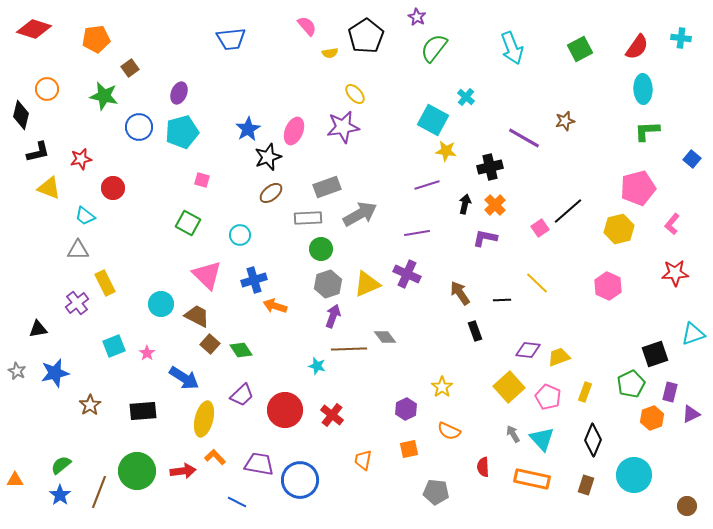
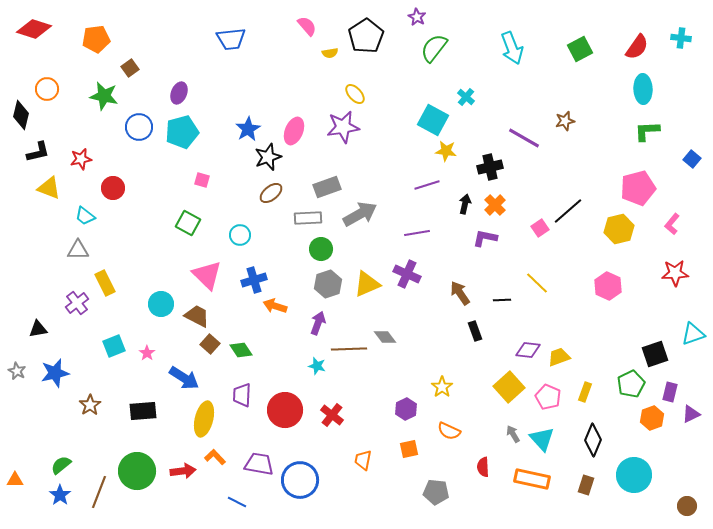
purple arrow at (333, 316): moved 15 px left, 7 px down
purple trapezoid at (242, 395): rotated 135 degrees clockwise
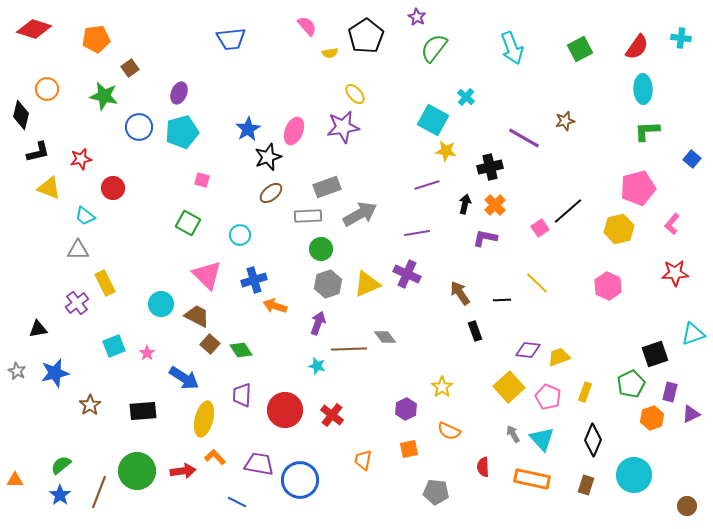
gray rectangle at (308, 218): moved 2 px up
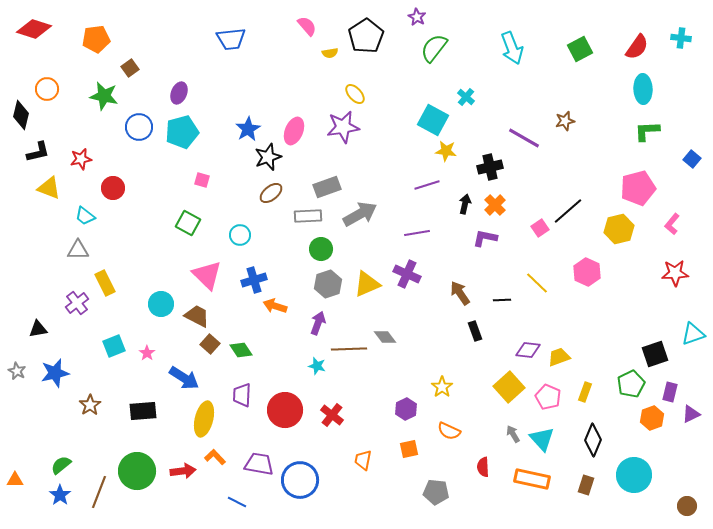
pink hexagon at (608, 286): moved 21 px left, 14 px up
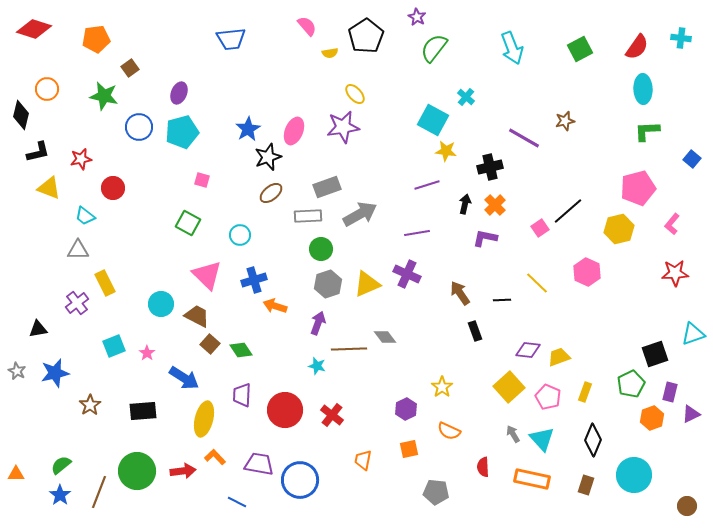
orange triangle at (15, 480): moved 1 px right, 6 px up
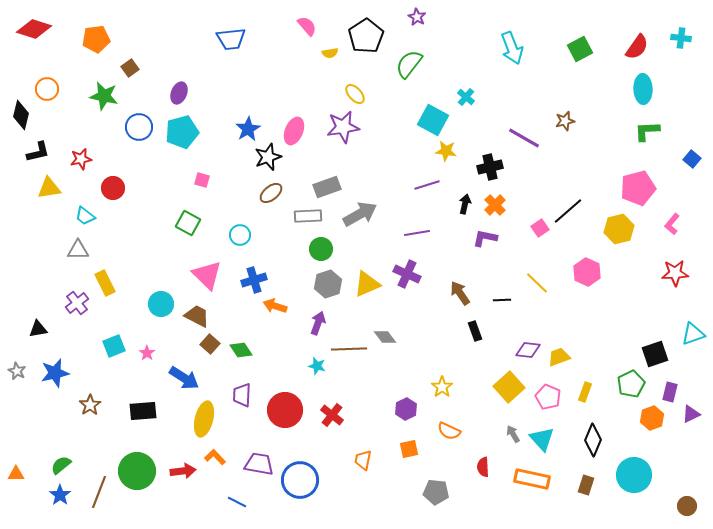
green semicircle at (434, 48): moved 25 px left, 16 px down
yellow triangle at (49, 188): rotated 30 degrees counterclockwise
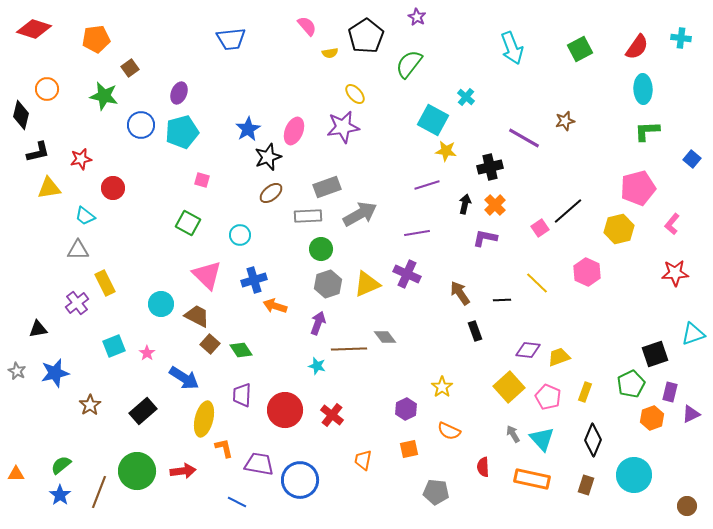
blue circle at (139, 127): moved 2 px right, 2 px up
black rectangle at (143, 411): rotated 36 degrees counterclockwise
orange L-shape at (215, 457): moved 9 px right, 9 px up; rotated 30 degrees clockwise
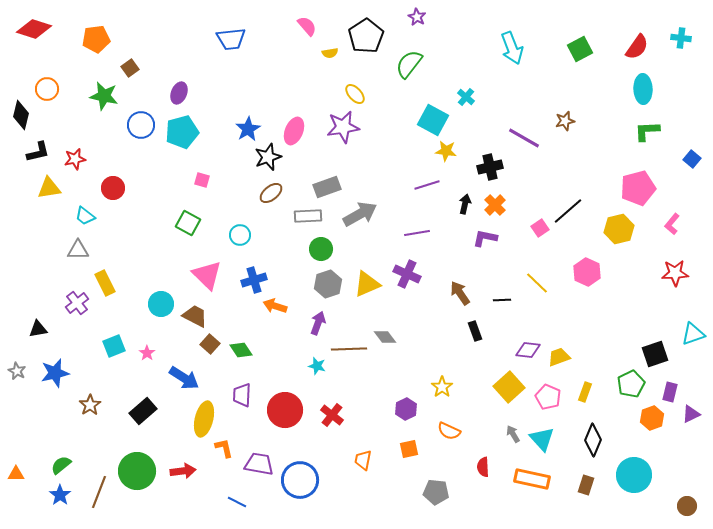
red star at (81, 159): moved 6 px left
brown trapezoid at (197, 316): moved 2 px left
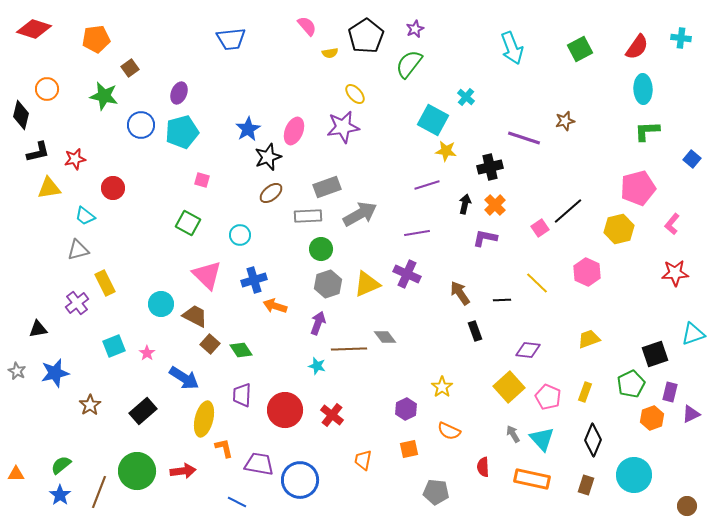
purple star at (417, 17): moved 2 px left, 12 px down; rotated 18 degrees clockwise
purple line at (524, 138): rotated 12 degrees counterclockwise
gray triangle at (78, 250): rotated 15 degrees counterclockwise
yellow trapezoid at (559, 357): moved 30 px right, 18 px up
